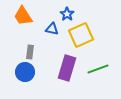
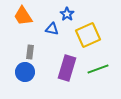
yellow square: moved 7 px right
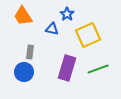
blue circle: moved 1 px left
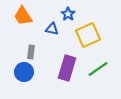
blue star: moved 1 px right
gray rectangle: moved 1 px right
green line: rotated 15 degrees counterclockwise
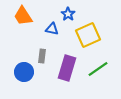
gray rectangle: moved 11 px right, 4 px down
